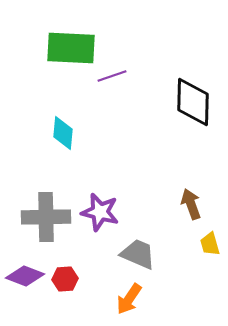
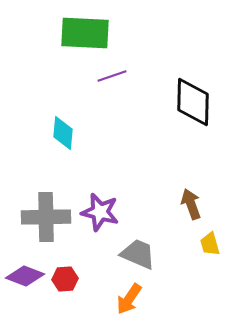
green rectangle: moved 14 px right, 15 px up
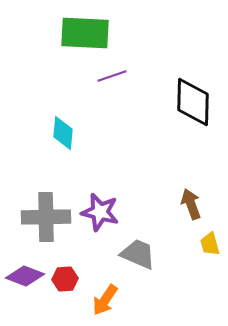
orange arrow: moved 24 px left, 1 px down
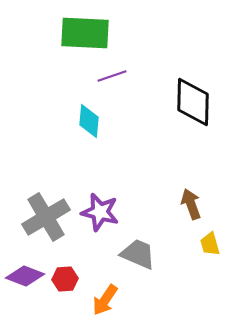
cyan diamond: moved 26 px right, 12 px up
gray cross: rotated 30 degrees counterclockwise
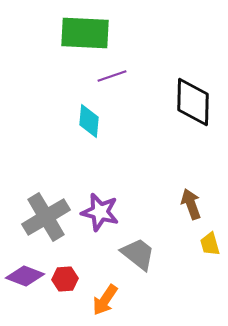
gray trapezoid: rotated 15 degrees clockwise
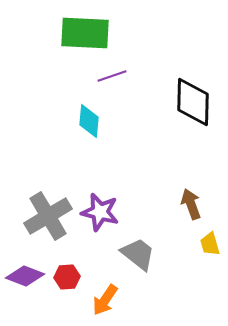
gray cross: moved 2 px right, 1 px up
red hexagon: moved 2 px right, 2 px up
